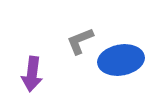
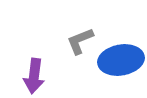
purple arrow: moved 2 px right, 2 px down
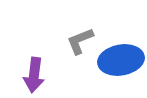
purple arrow: moved 1 px up
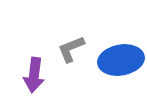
gray L-shape: moved 9 px left, 8 px down
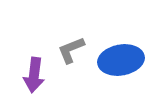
gray L-shape: moved 1 px down
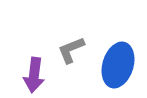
blue ellipse: moved 3 px left, 5 px down; rotated 63 degrees counterclockwise
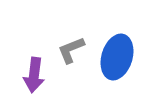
blue ellipse: moved 1 px left, 8 px up
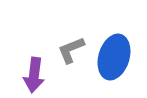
blue ellipse: moved 3 px left
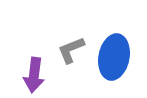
blue ellipse: rotated 6 degrees counterclockwise
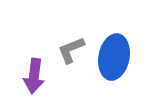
purple arrow: moved 1 px down
